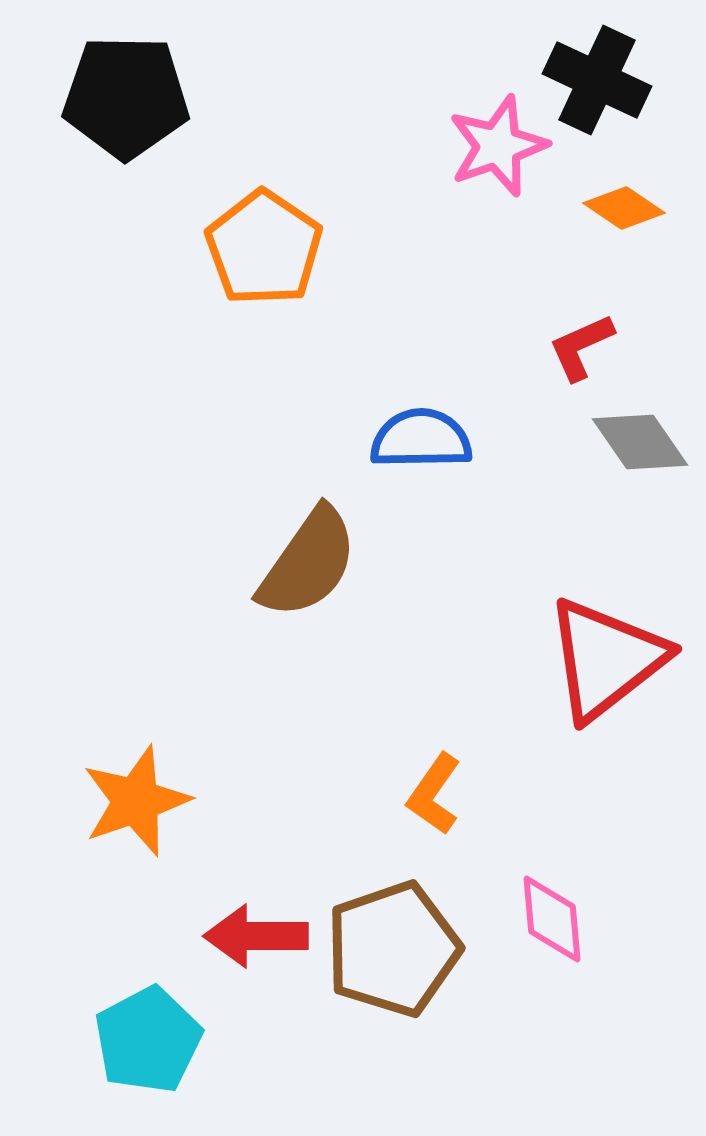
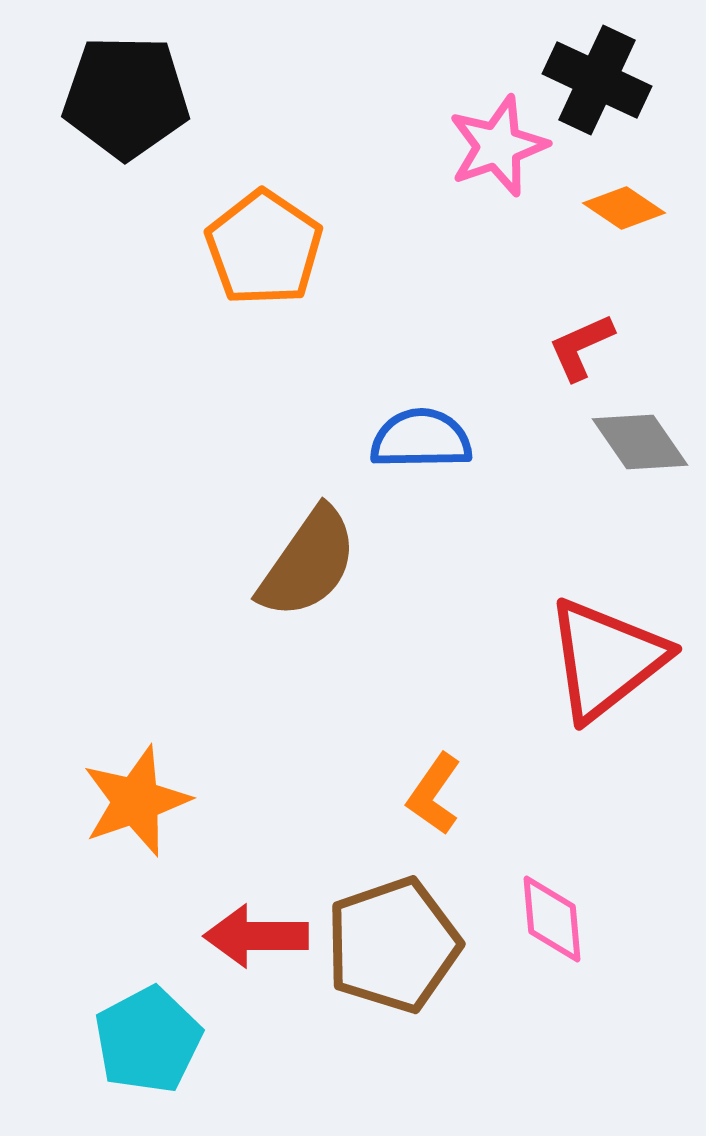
brown pentagon: moved 4 px up
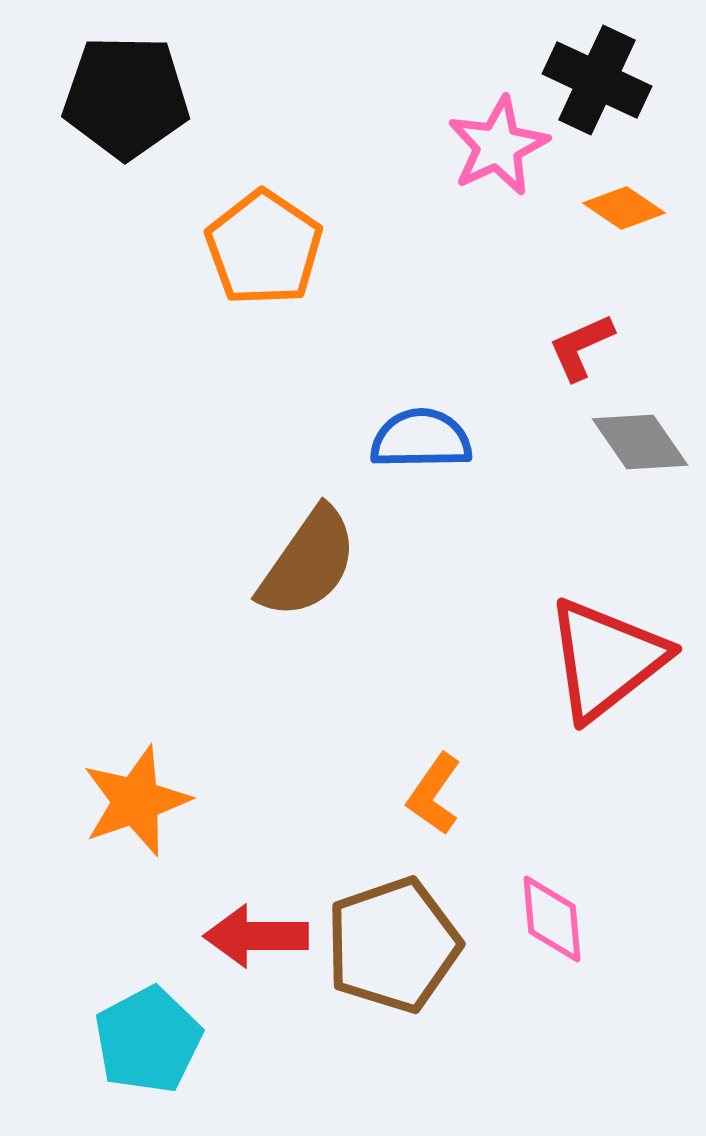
pink star: rotated 6 degrees counterclockwise
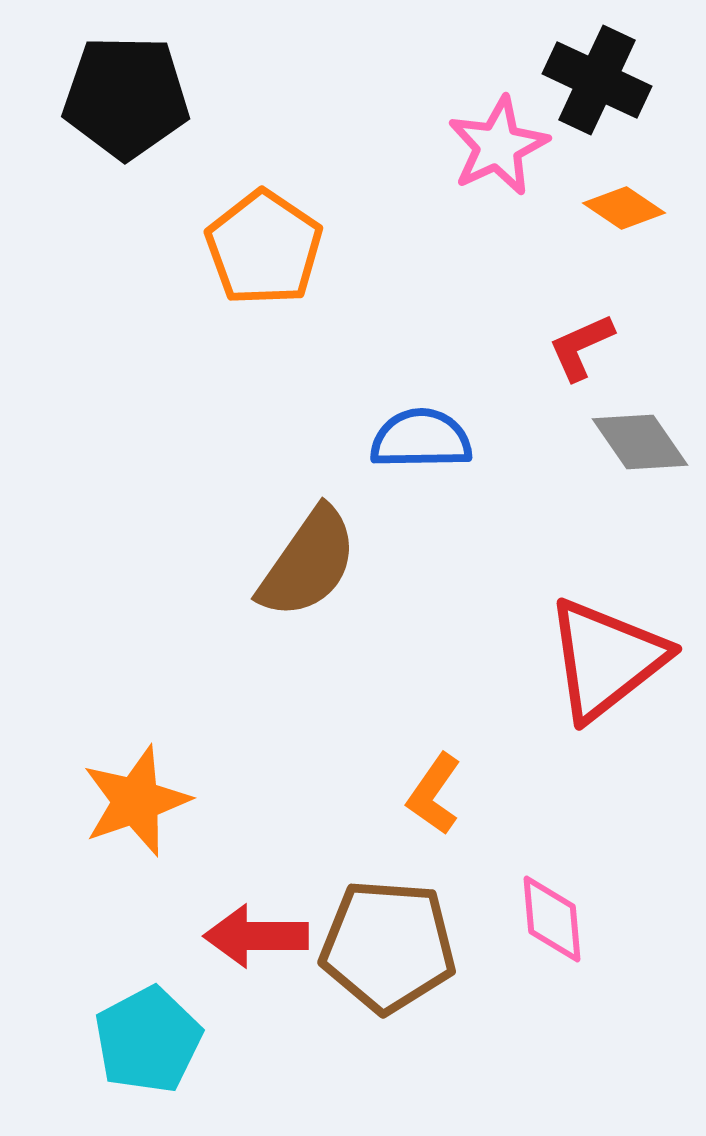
brown pentagon: moved 5 px left, 1 px down; rotated 23 degrees clockwise
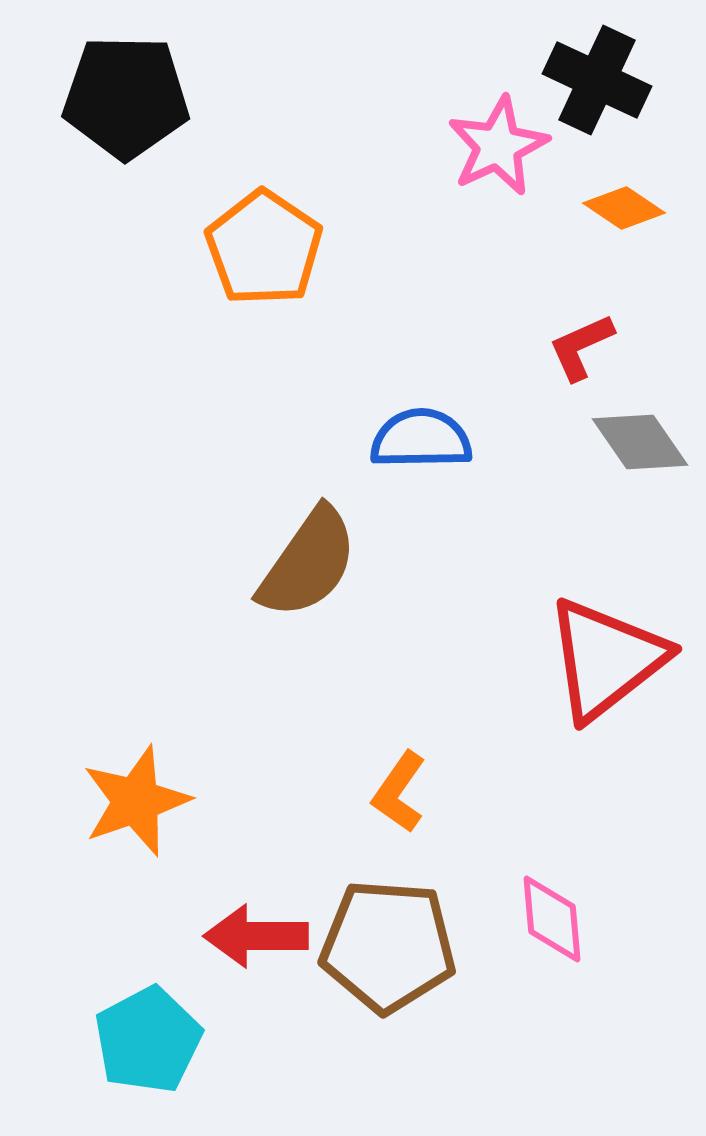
orange L-shape: moved 35 px left, 2 px up
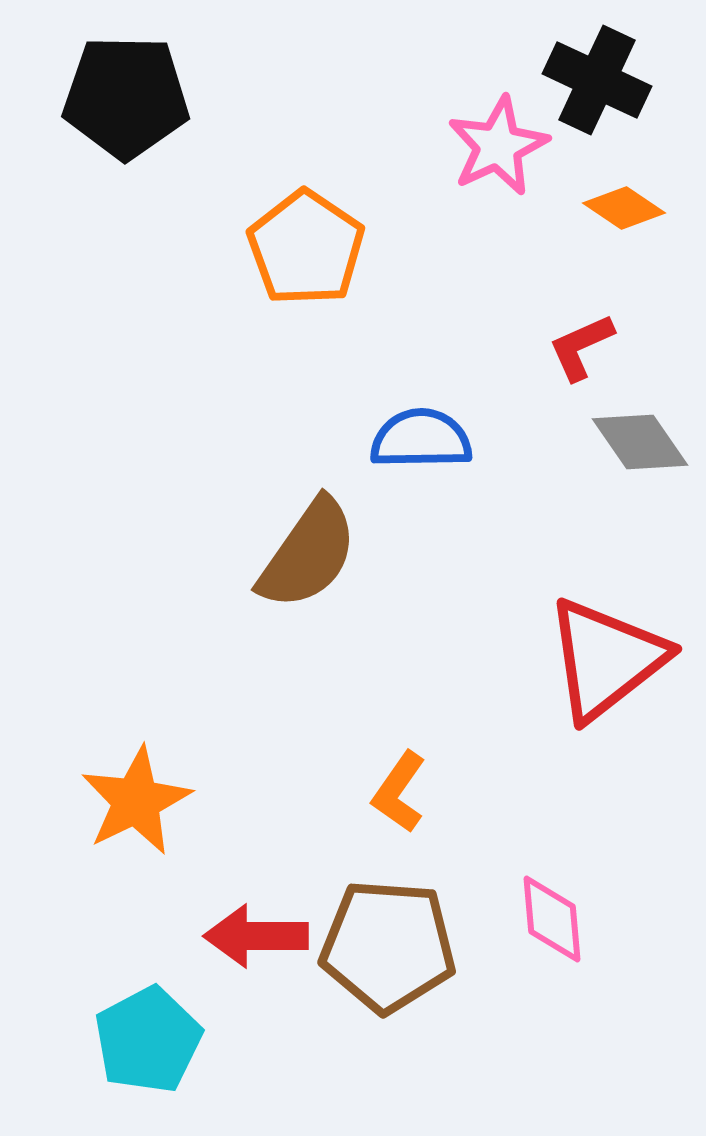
orange pentagon: moved 42 px right
brown semicircle: moved 9 px up
orange star: rotated 7 degrees counterclockwise
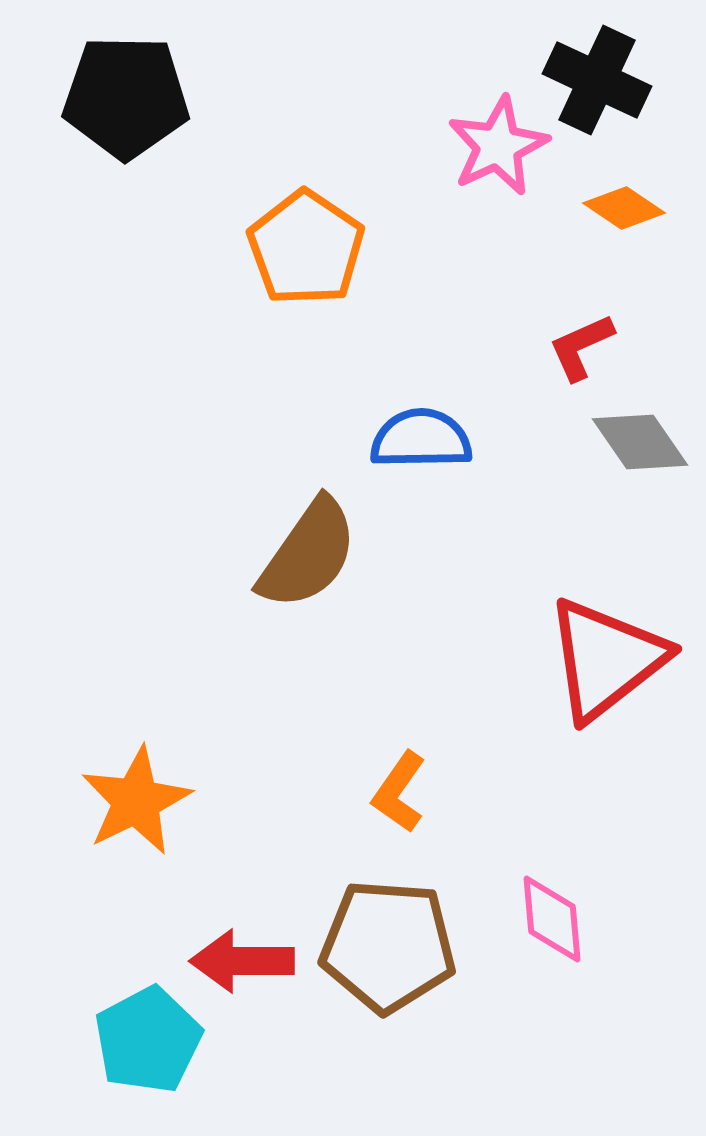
red arrow: moved 14 px left, 25 px down
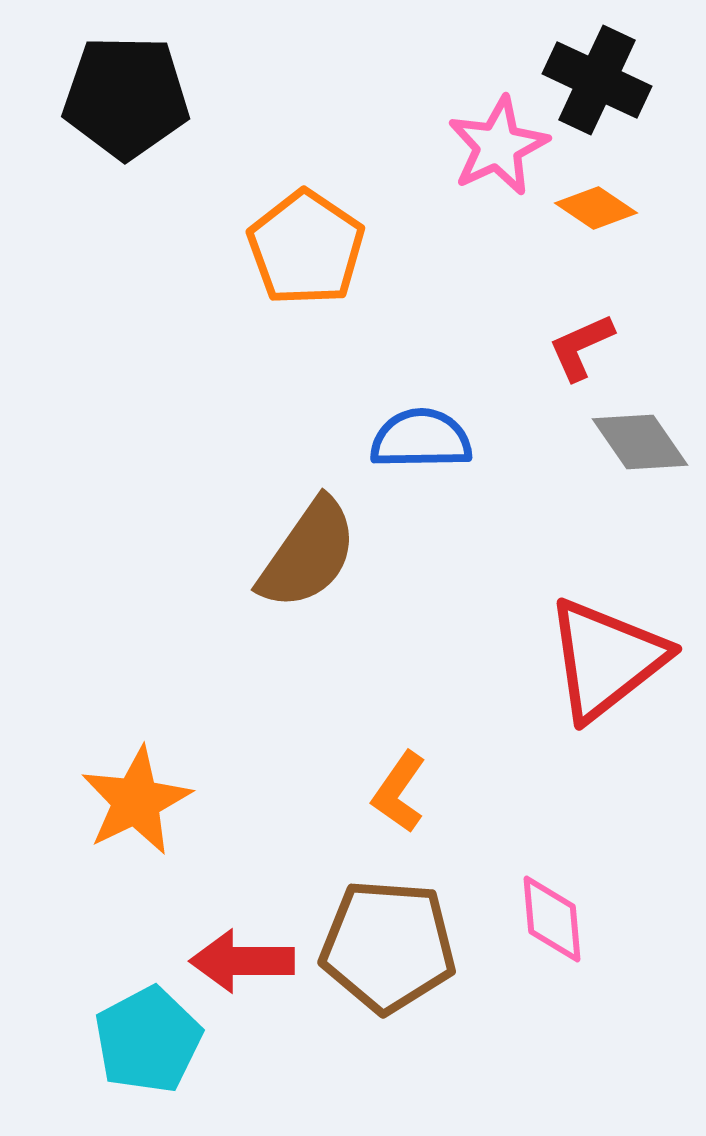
orange diamond: moved 28 px left
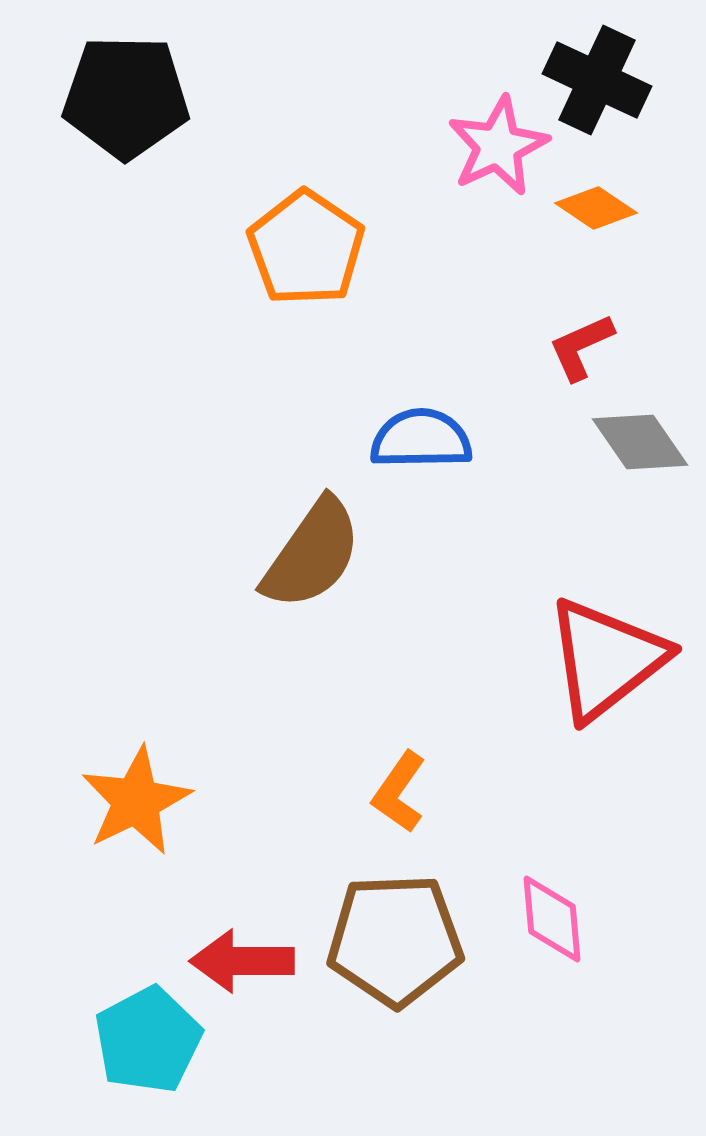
brown semicircle: moved 4 px right
brown pentagon: moved 7 px right, 6 px up; rotated 6 degrees counterclockwise
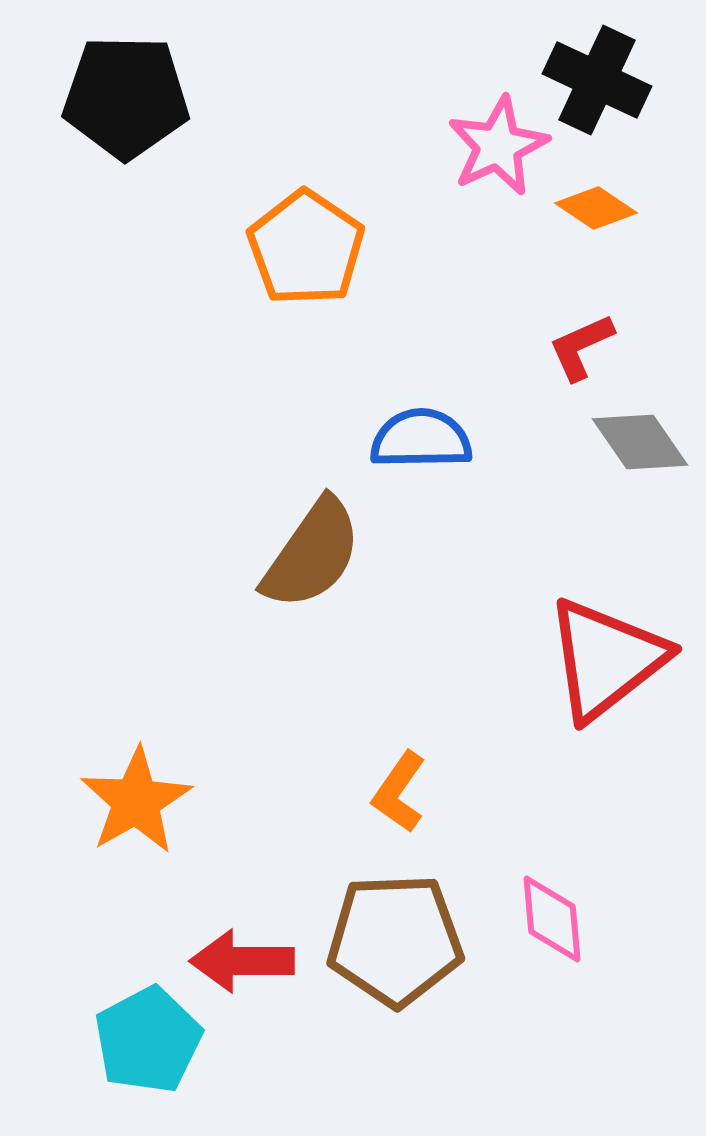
orange star: rotated 4 degrees counterclockwise
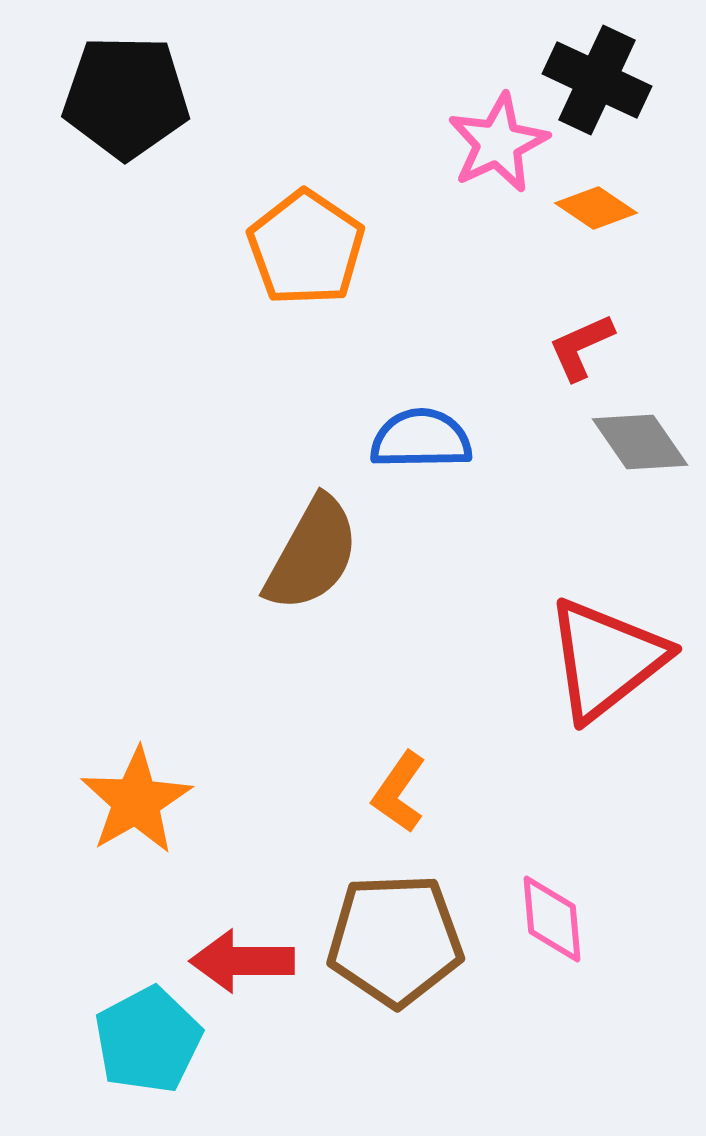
pink star: moved 3 px up
brown semicircle: rotated 6 degrees counterclockwise
